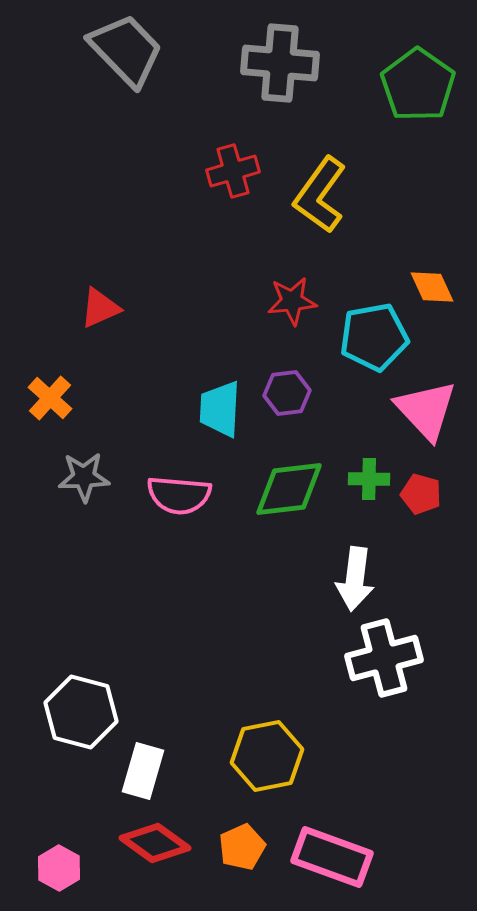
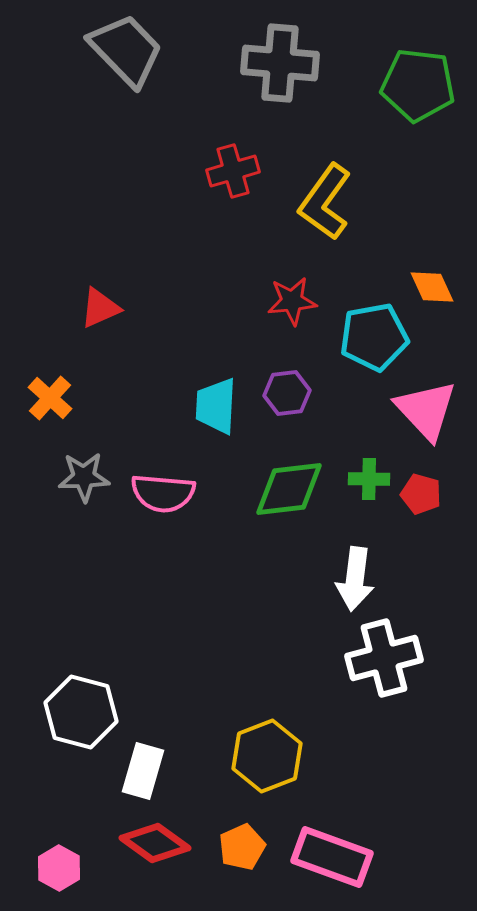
green pentagon: rotated 28 degrees counterclockwise
yellow L-shape: moved 5 px right, 7 px down
cyan trapezoid: moved 4 px left, 3 px up
pink semicircle: moved 16 px left, 2 px up
yellow hexagon: rotated 10 degrees counterclockwise
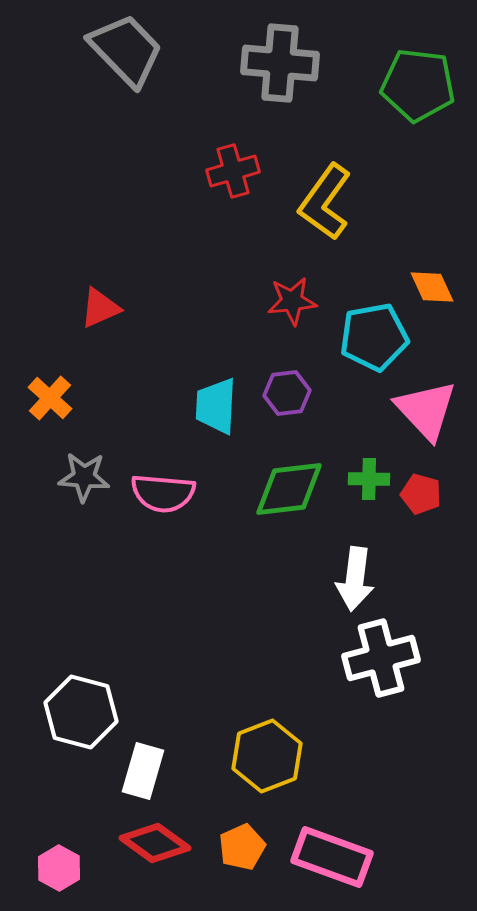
gray star: rotated 6 degrees clockwise
white cross: moved 3 px left
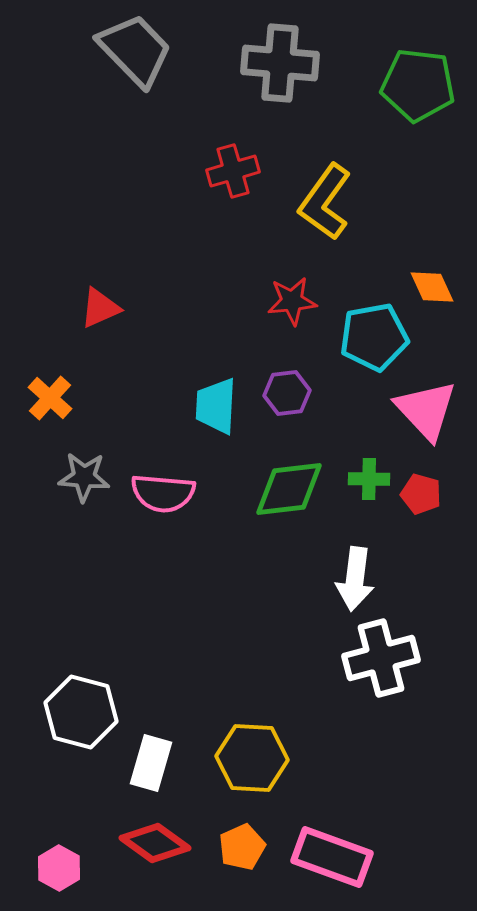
gray trapezoid: moved 9 px right
yellow hexagon: moved 15 px left, 2 px down; rotated 24 degrees clockwise
white rectangle: moved 8 px right, 8 px up
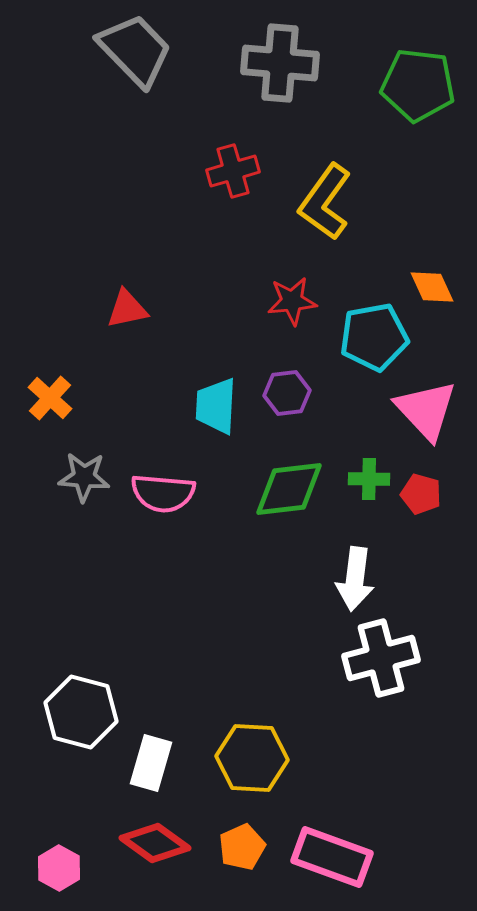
red triangle: moved 27 px right, 1 px down; rotated 12 degrees clockwise
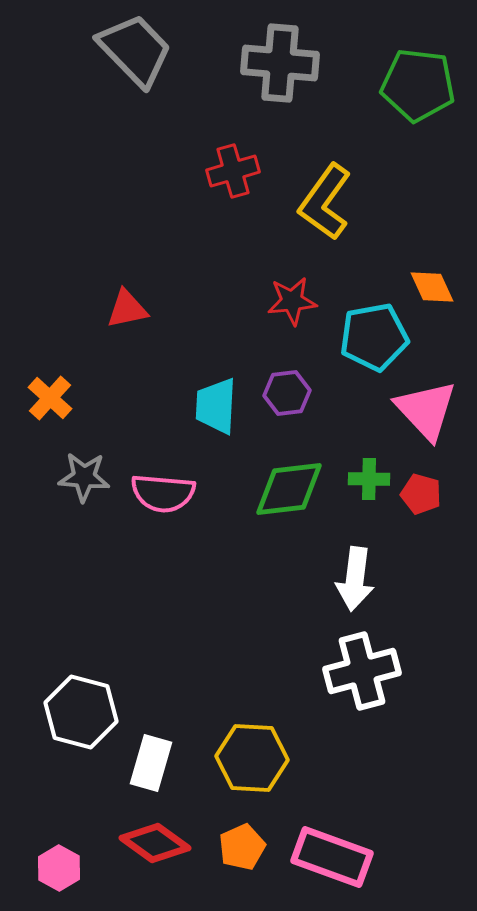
white cross: moved 19 px left, 13 px down
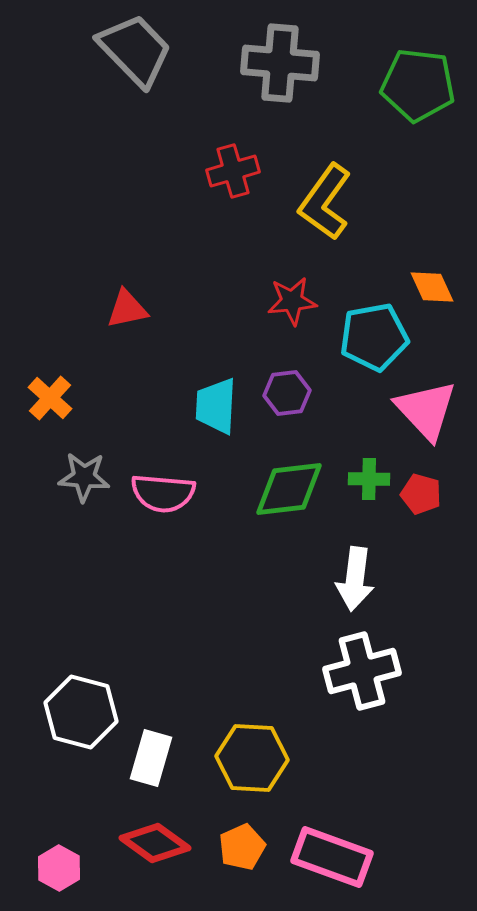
white rectangle: moved 5 px up
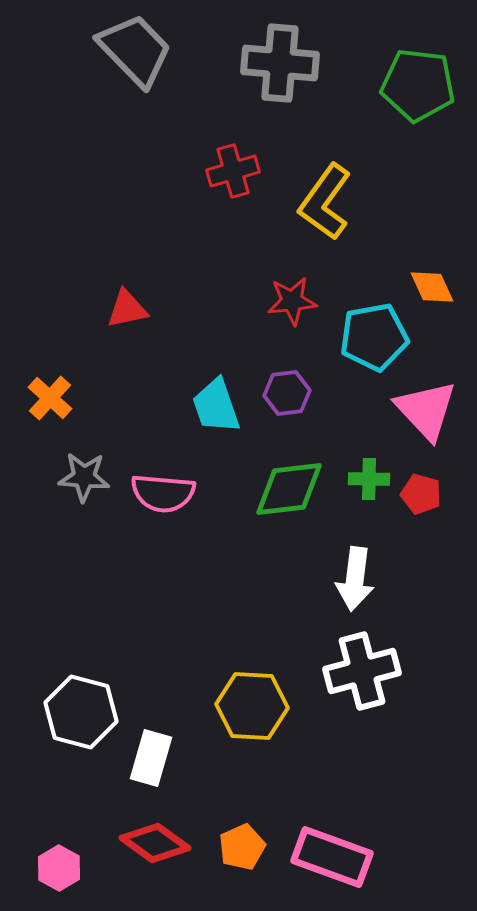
cyan trapezoid: rotated 22 degrees counterclockwise
yellow hexagon: moved 52 px up
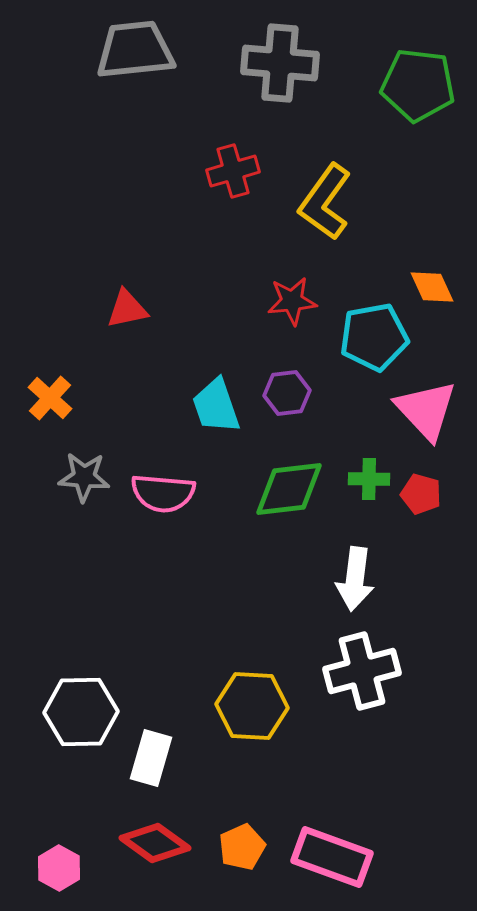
gray trapezoid: rotated 52 degrees counterclockwise
white hexagon: rotated 16 degrees counterclockwise
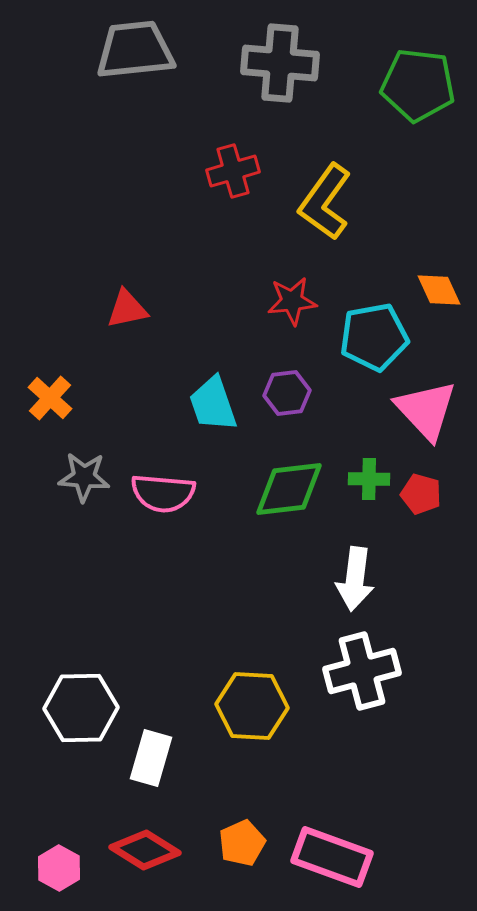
orange diamond: moved 7 px right, 3 px down
cyan trapezoid: moved 3 px left, 2 px up
white hexagon: moved 4 px up
red diamond: moved 10 px left, 7 px down; rotated 4 degrees counterclockwise
orange pentagon: moved 4 px up
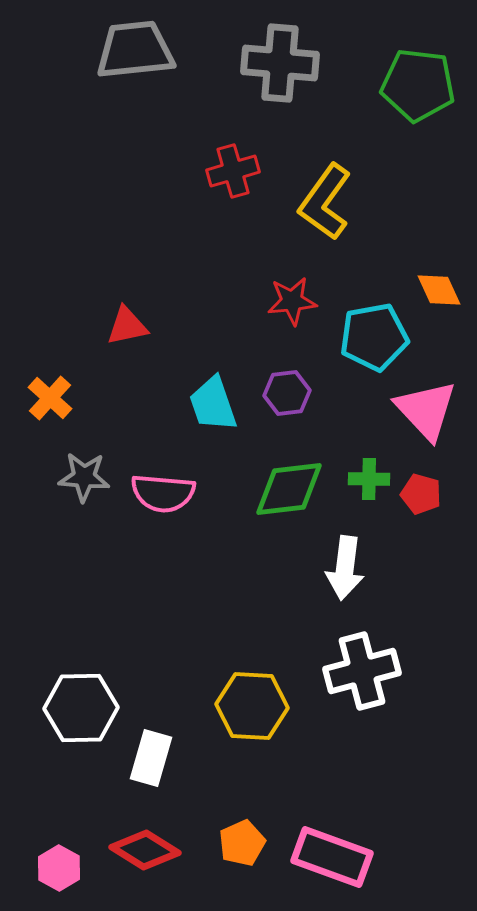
red triangle: moved 17 px down
white arrow: moved 10 px left, 11 px up
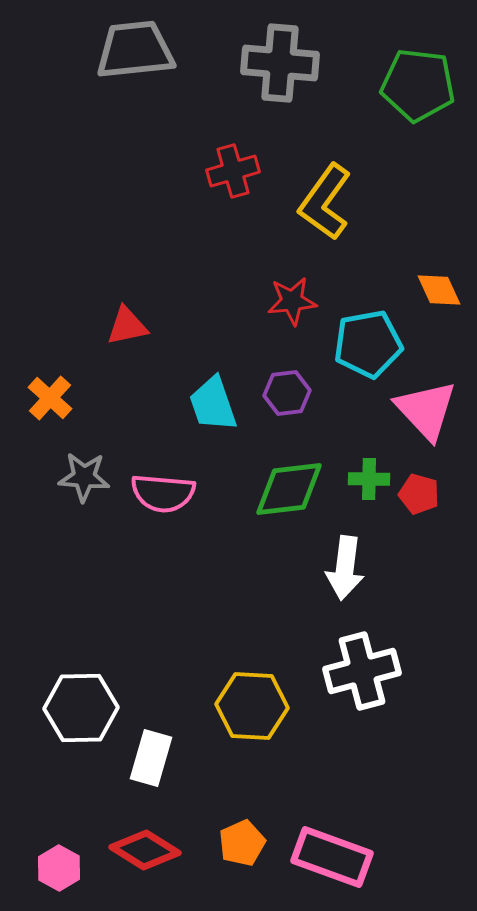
cyan pentagon: moved 6 px left, 7 px down
red pentagon: moved 2 px left
